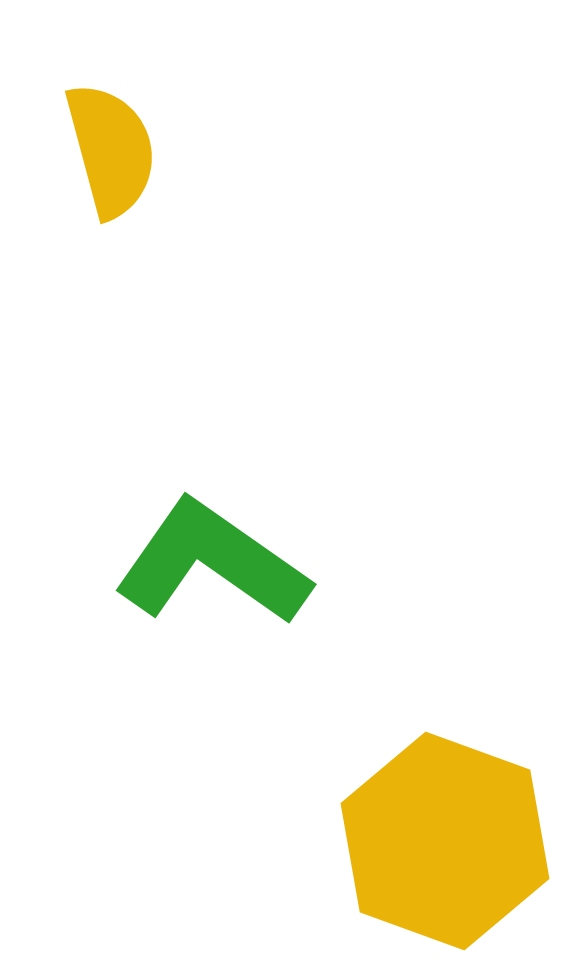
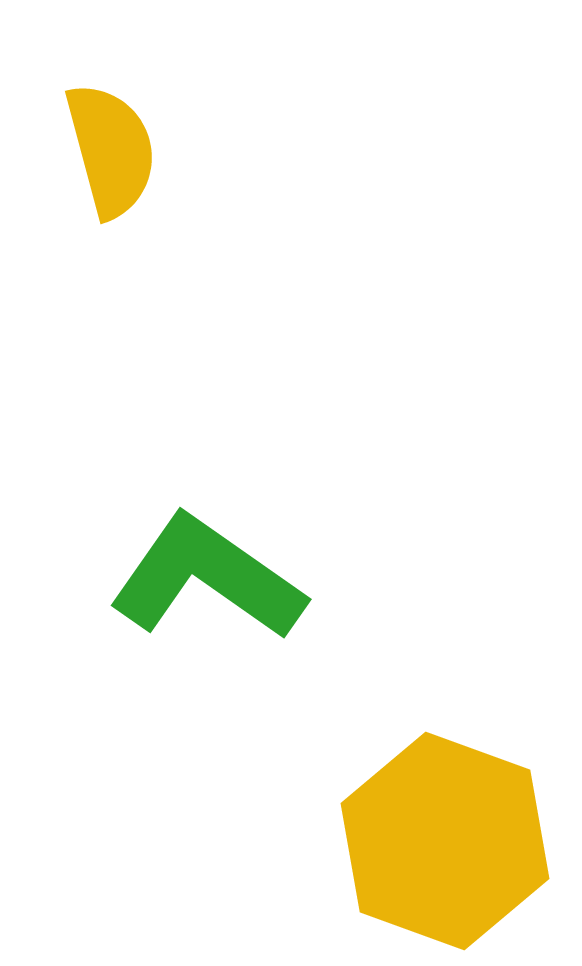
green L-shape: moved 5 px left, 15 px down
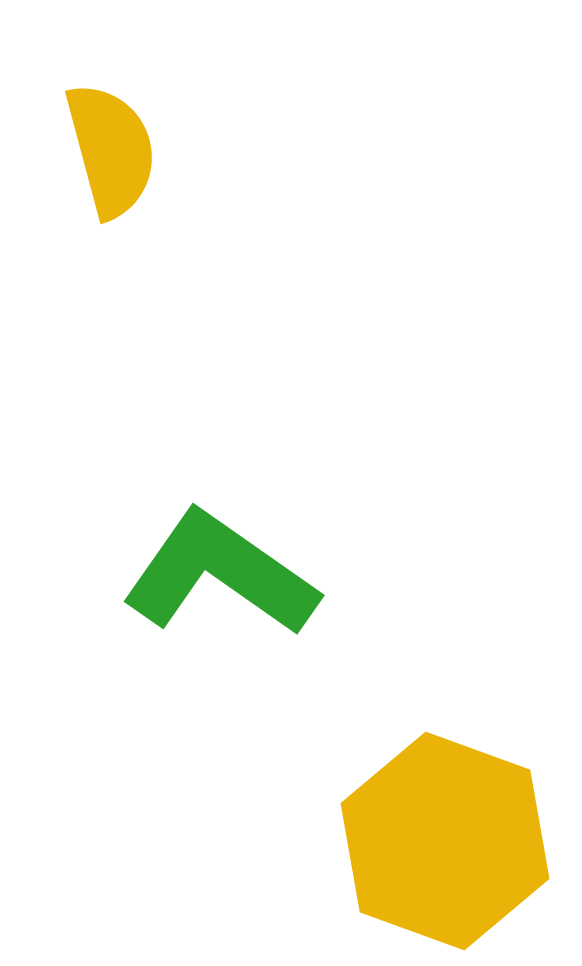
green L-shape: moved 13 px right, 4 px up
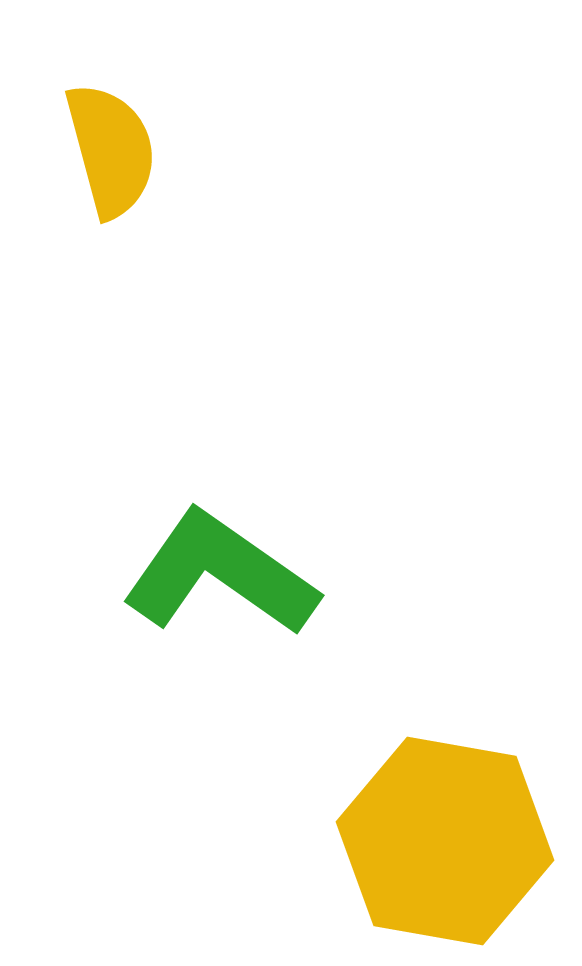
yellow hexagon: rotated 10 degrees counterclockwise
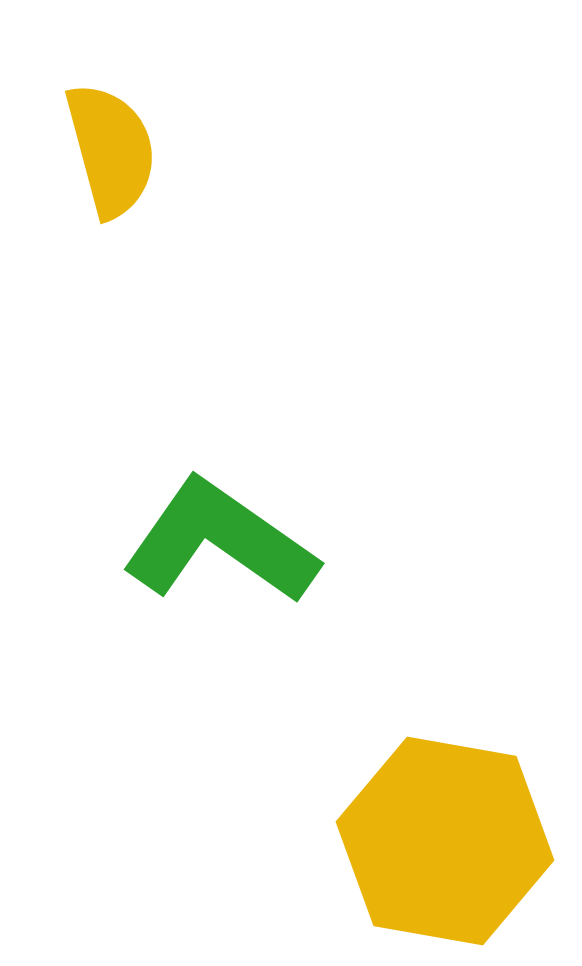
green L-shape: moved 32 px up
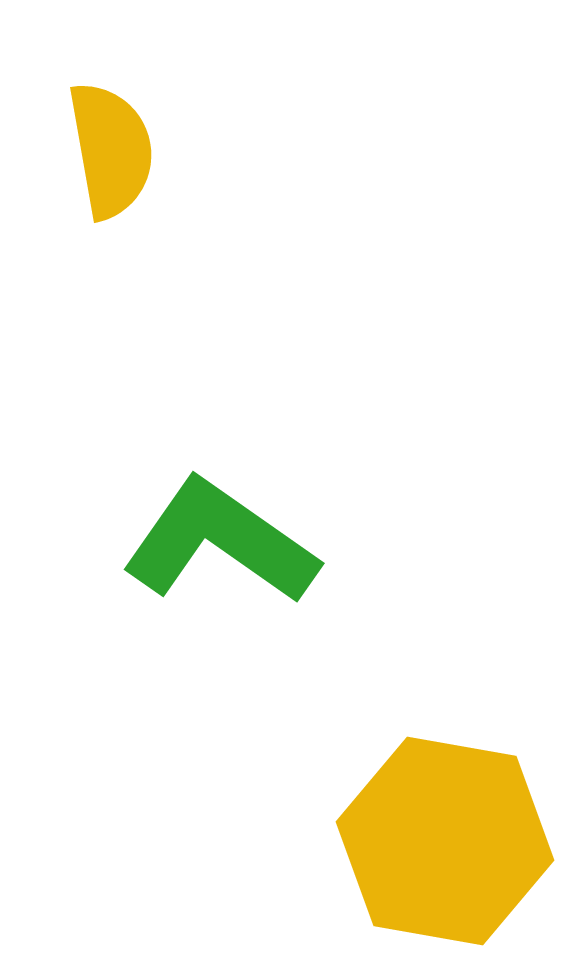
yellow semicircle: rotated 5 degrees clockwise
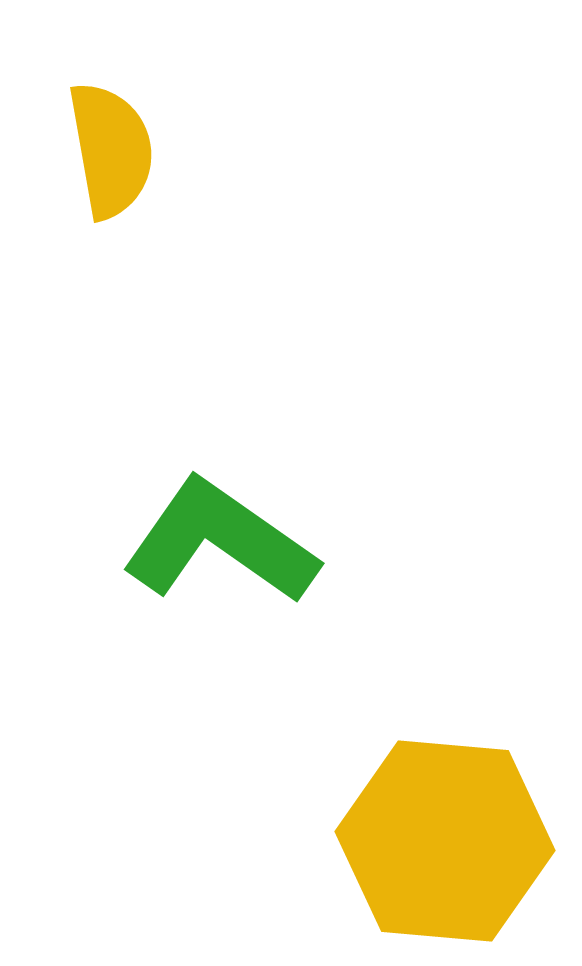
yellow hexagon: rotated 5 degrees counterclockwise
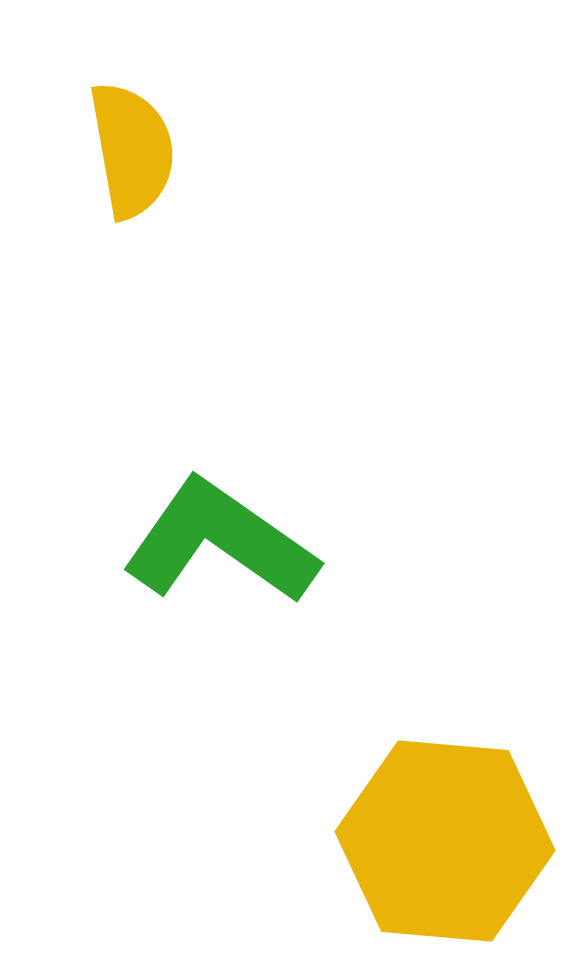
yellow semicircle: moved 21 px right
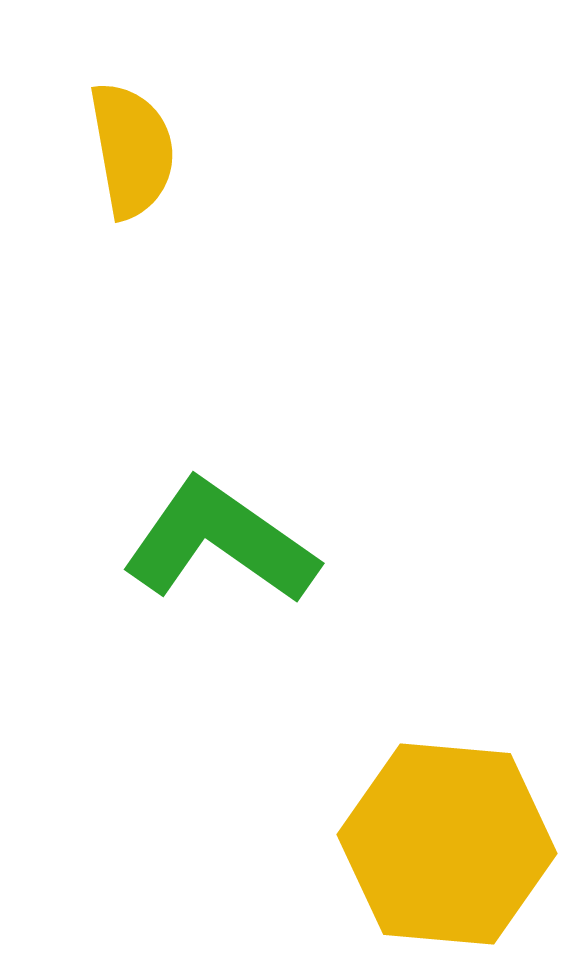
yellow hexagon: moved 2 px right, 3 px down
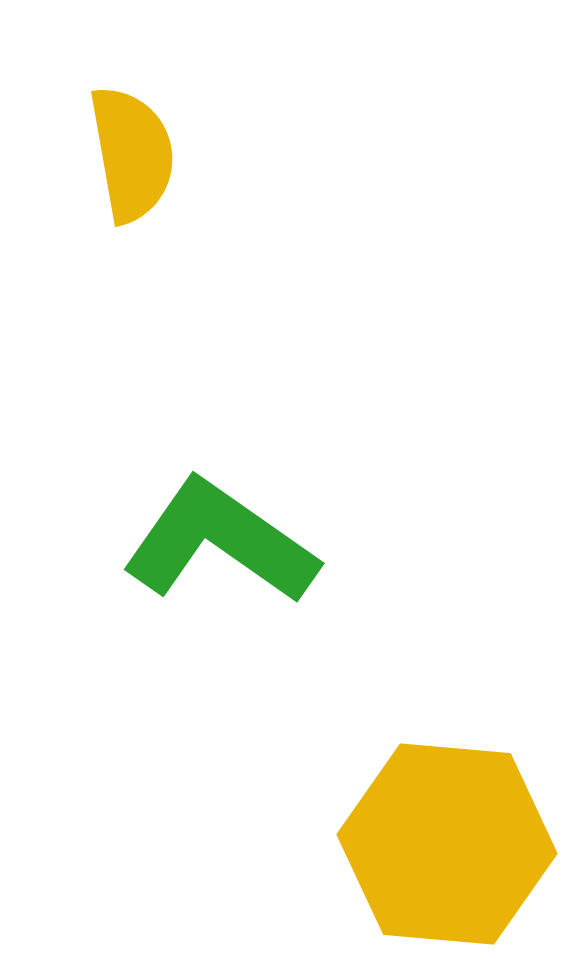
yellow semicircle: moved 4 px down
